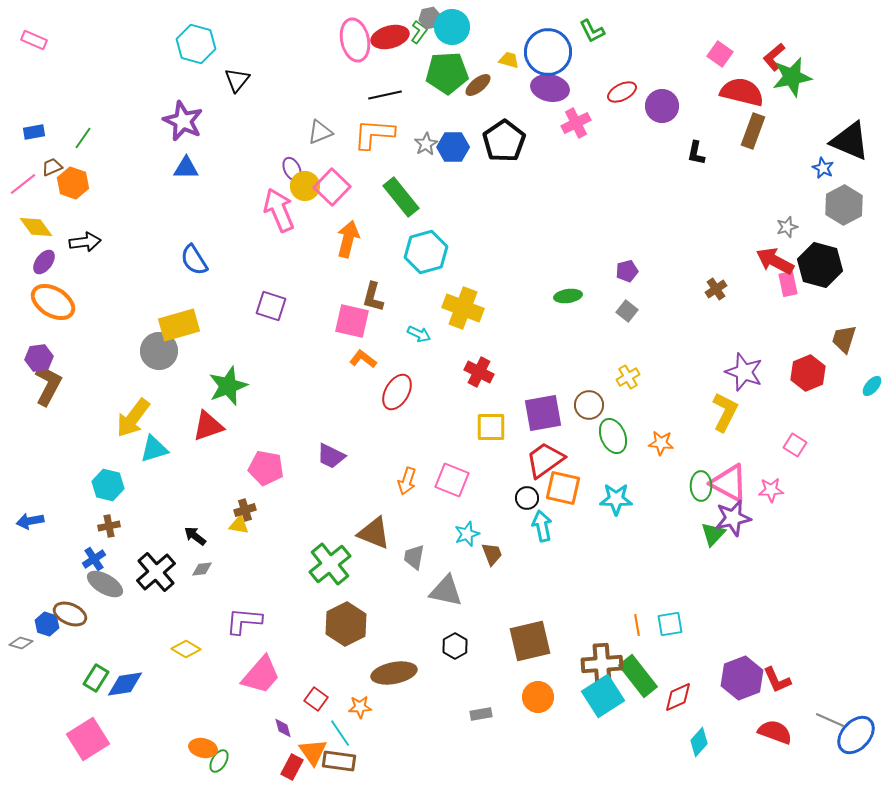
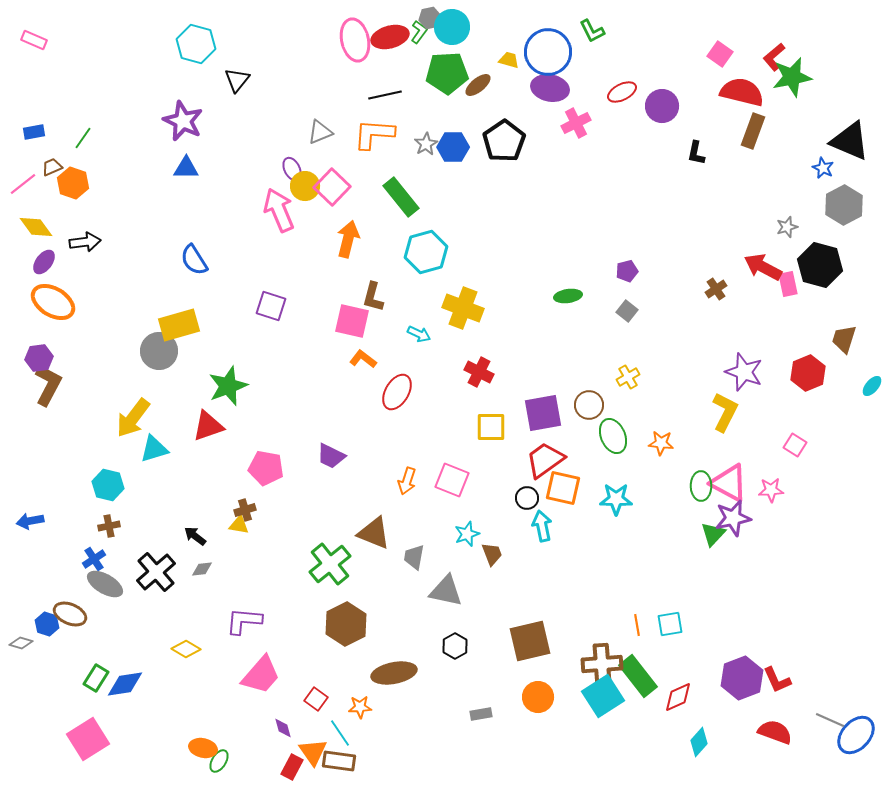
red arrow at (775, 261): moved 12 px left, 6 px down
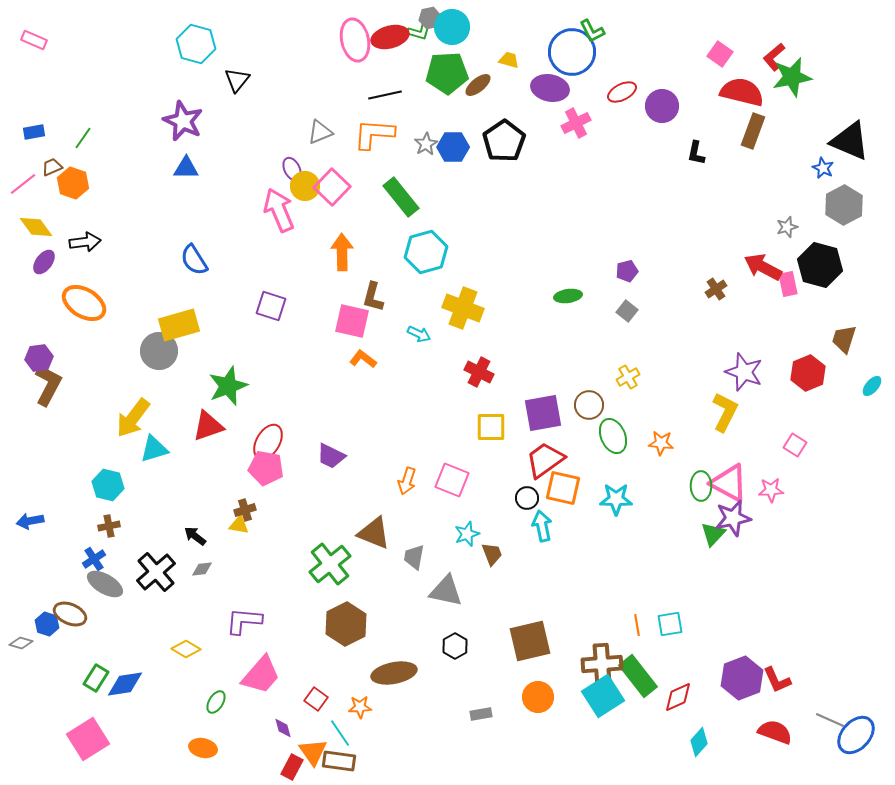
green L-shape at (419, 32): rotated 70 degrees clockwise
blue circle at (548, 52): moved 24 px right
orange arrow at (348, 239): moved 6 px left, 13 px down; rotated 15 degrees counterclockwise
orange ellipse at (53, 302): moved 31 px right, 1 px down
red ellipse at (397, 392): moved 129 px left, 50 px down
green ellipse at (219, 761): moved 3 px left, 59 px up
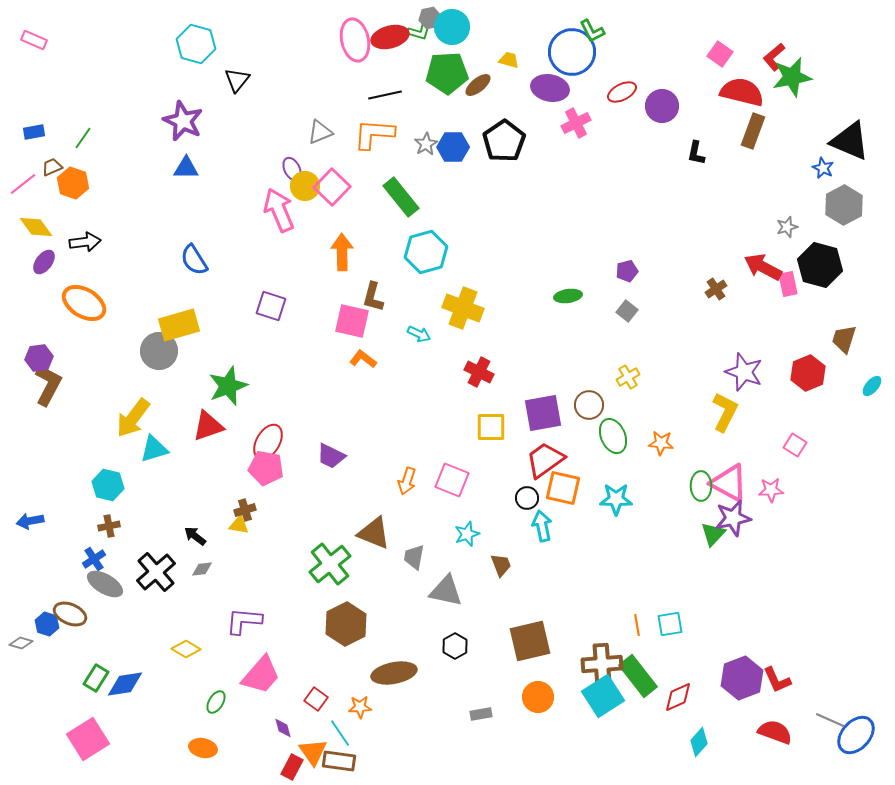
brown trapezoid at (492, 554): moved 9 px right, 11 px down
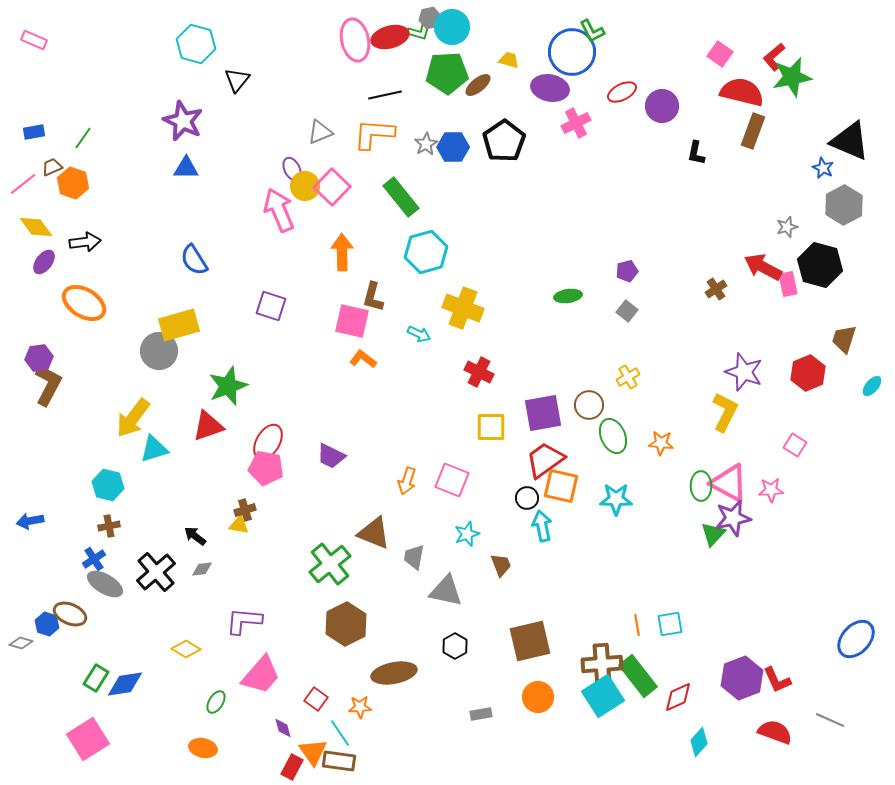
orange square at (563, 488): moved 2 px left, 2 px up
blue ellipse at (856, 735): moved 96 px up
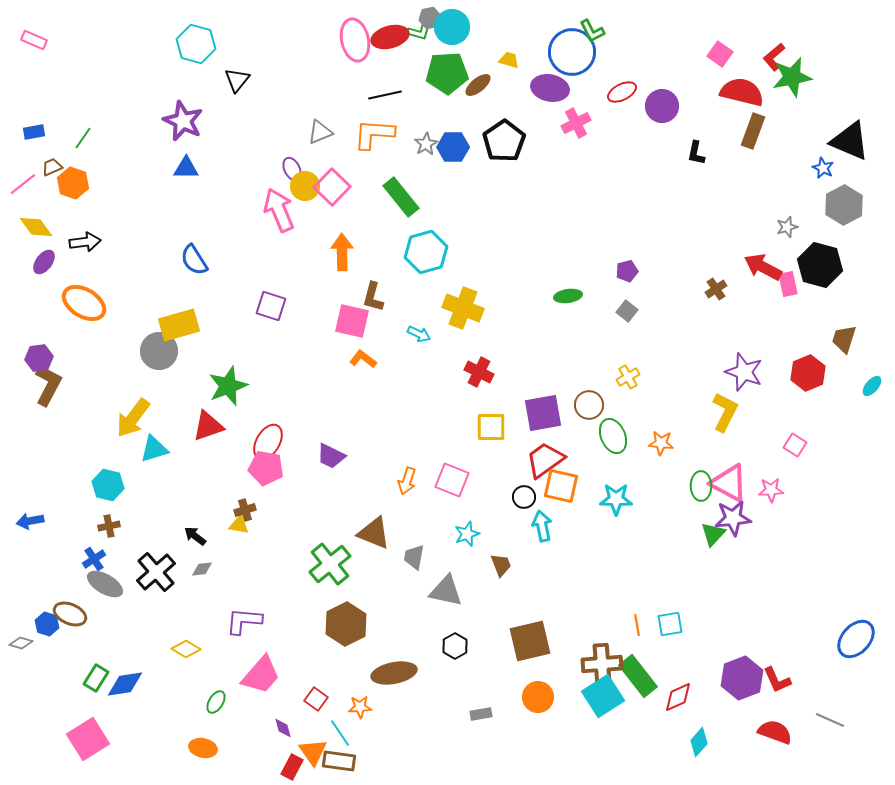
black circle at (527, 498): moved 3 px left, 1 px up
purple star at (733, 518): rotated 6 degrees clockwise
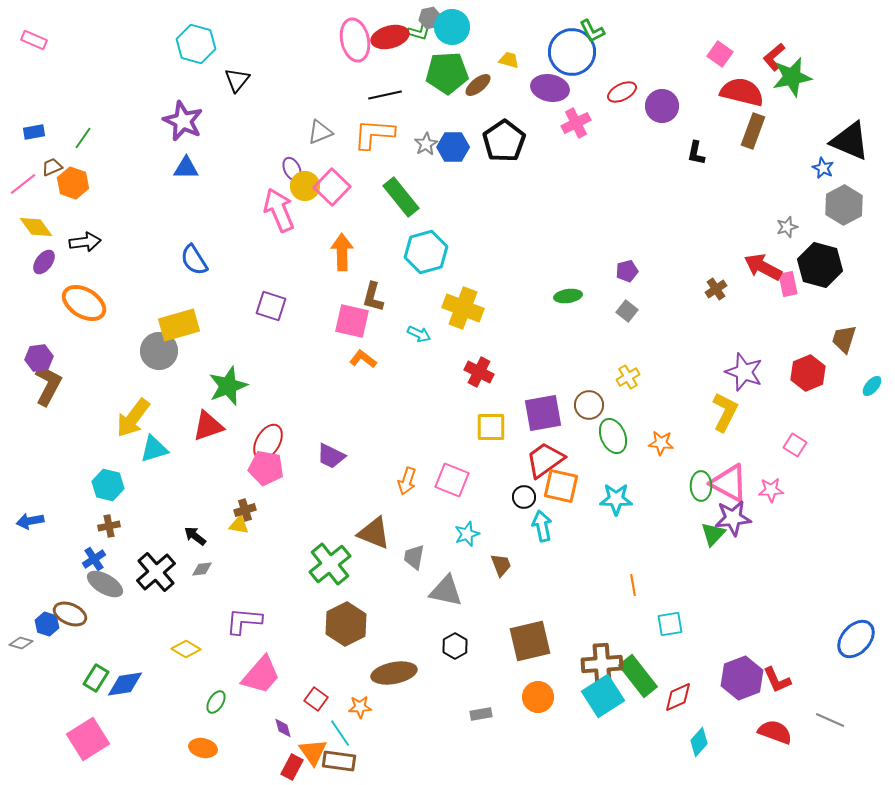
orange line at (637, 625): moved 4 px left, 40 px up
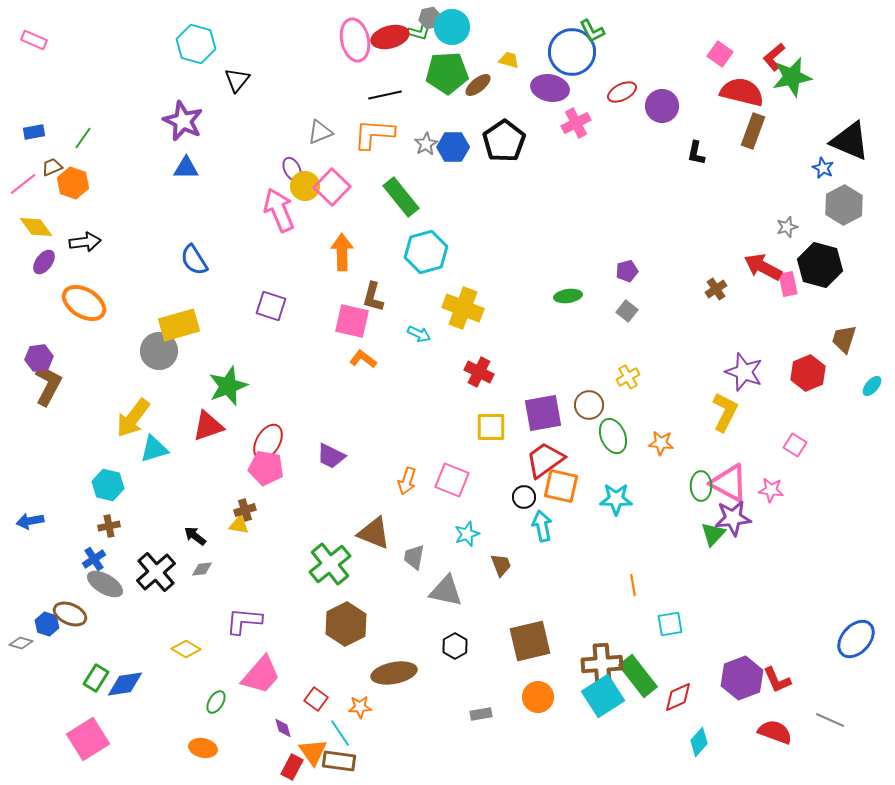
pink star at (771, 490): rotated 10 degrees clockwise
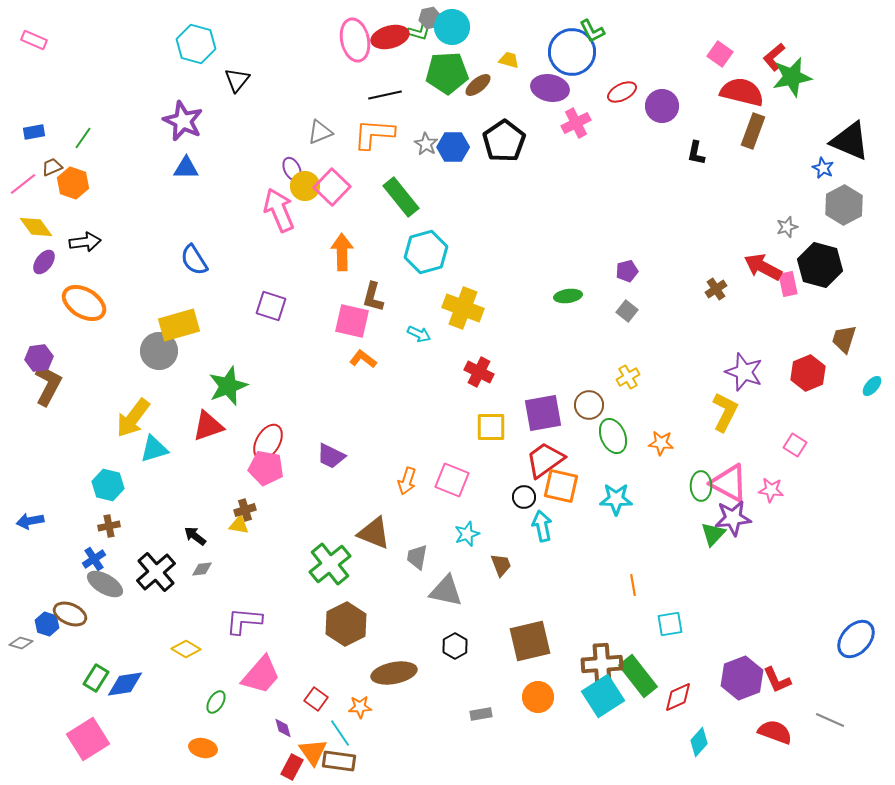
gray star at (426, 144): rotated 10 degrees counterclockwise
gray trapezoid at (414, 557): moved 3 px right
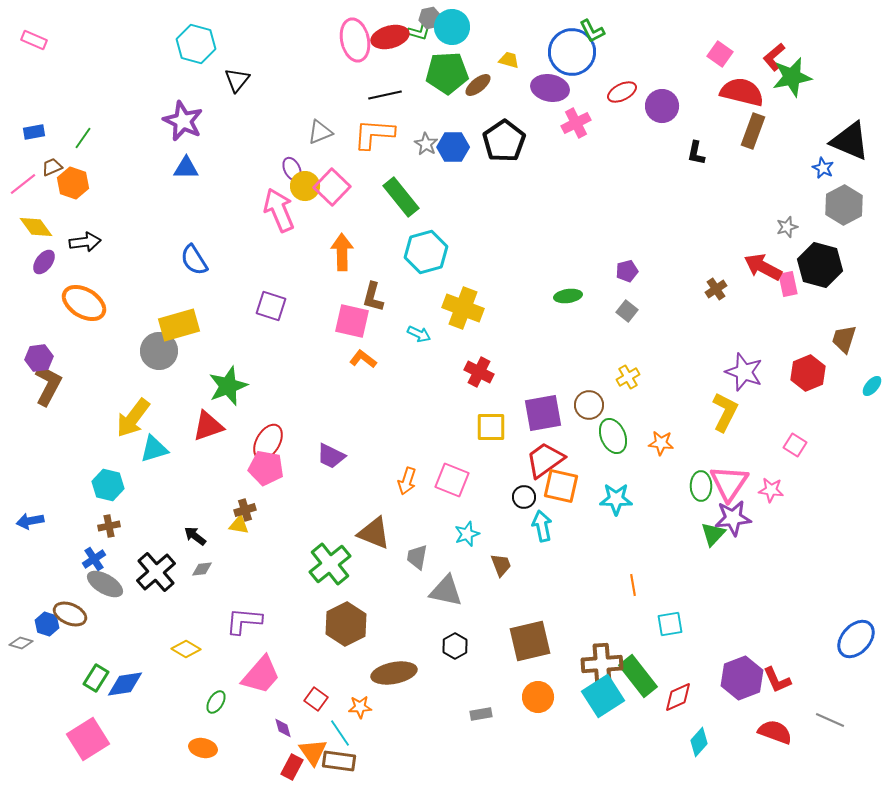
pink triangle at (729, 483): rotated 36 degrees clockwise
